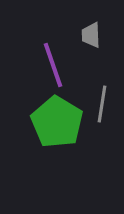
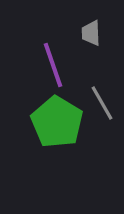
gray trapezoid: moved 2 px up
gray line: moved 1 px up; rotated 39 degrees counterclockwise
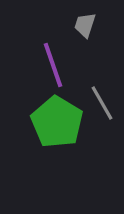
gray trapezoid: moved 6 px left, 8 px up; rotated 20 degrees clockwise
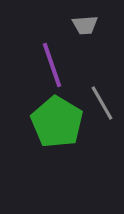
gray trapezoid: rotated 112 degrees counterclockwise
purple line: moved 1 px left
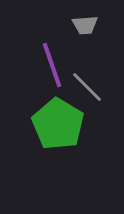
gray line: moved 15 px left, 16 px up; rotated 15 degrees counterclockwise
green pentagon: moved 1 px right, 2 px down
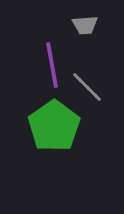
purple line: rotated 9 degrees clockwise
green pentagon: moved 4 px left, 2 px down; rotated 6 degrees clockwise
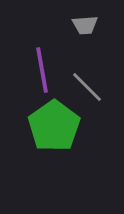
purple line: moved 10 px left, 5 px down
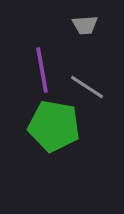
gray line: rotated 12 degrees counterclockwise
green pentagon: rotated 27 degrees counterclockwise
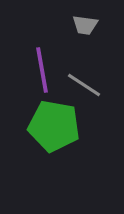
gray trapezoid: rotated 12 degrees clockwise
gray line: moved 3 px left, 2 px up
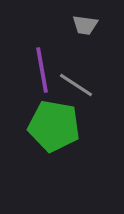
gray line: moved 8 px left
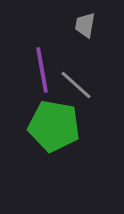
gray trapezoid: rotated 92 degrees clockwise
gray line: rotated 9 degrees clockwise
